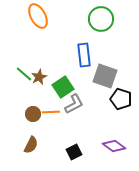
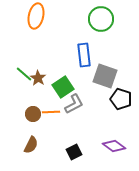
orange ellipse: moved 2 px left; rotated 40 degrees clockwise
brown star: moved 1 px left, 1 px down; rotated 14 degrees counterclockwise
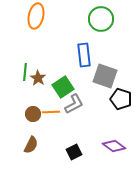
green line: moved 1 px right, 2 px up; rotated 54 degrees clockwise
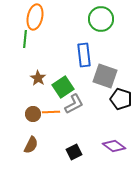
orange ellipse: moved 1 px left, 1 px down
green line: moved 33 px up
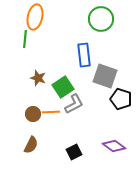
brown star: rotated 14 degrees counterclockwise
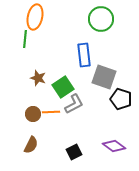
gray square: moved 1 px left, 1 px down
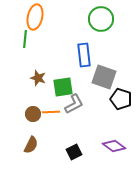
green square: rotated 25 degrees clockwise
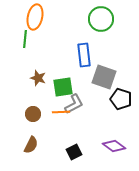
orange line: moved 10 px right
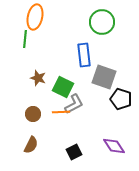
green circle: moved 1 px right, 3 px down
green square: rotated 35 degrees clockwise
purple diamond: rotated 20 degrees clockwise
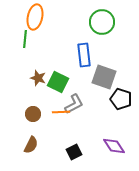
green square: moved 5 px left, 5 px up
